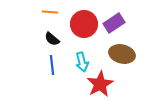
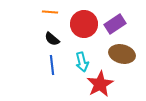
purple rectangle: moved 1 px right, 1 px down
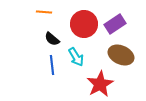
orange line: moved 6 px left
brown ellipse: moved 1 px left, 1 px down; rotated 10 degrees clockwise
cyan arrow: moved 6 px left, 5 px up; rotated 18 degrees counterclockwise
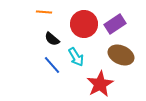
blue line: rotated 36 degrees counterclockwise
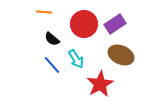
cyan arrow: moved 2 px down
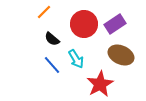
orange line: rotated 49 degrees counterclockwise
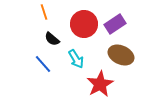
orange line: rotated 63 degrees counterclockwise
blue line: moved 9 px left, 1 px up
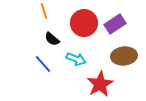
orange line: moved 1 px up
red circle: moved 1 px up
brown ellipse: moved 3 px right, 1 px down; rotated 30 degrees counterclockwise
cyan arrow: rotated 36 degrees counterclockwise
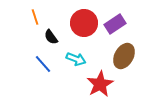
orange line: moved 9 px left, 6 px down
black semicircle: moved 1 px left, 2 px up; rotated 14 degrees clockwise
brown ellipse: rotated 55 degrees counterclockwise
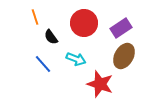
purple rectangle: moved 6 px right, 4 px down
red star: rotated 24 degrees counterclockwise
